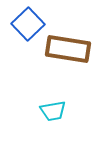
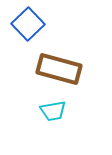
brown rectangle: moved 9 px left, 20 px down; rotated 6 degrees clockwise
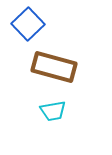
brown rectangle: moved 5 px left, 2 px up
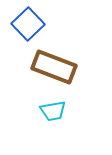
brown rectangle: rotated 6 degrees clockwise
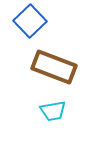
blue square: moved 2 px right, 3 px up
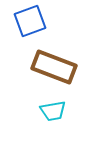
blue square: rotated 24 degrees clockwise
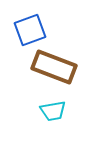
blue square: moved 9 px down
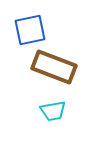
blue square: rotated 8 degrees clockwise
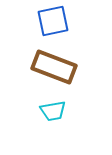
blue square: moved 23 px right, 9 px up
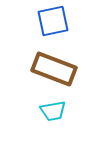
brown rectangle: moved 2 px down
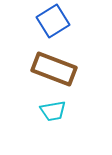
blue square: rotated 20 degrees counterclockwise
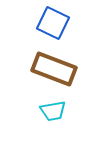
blue square: moved 2 px down; rotated 32 degrees counterclockwise
